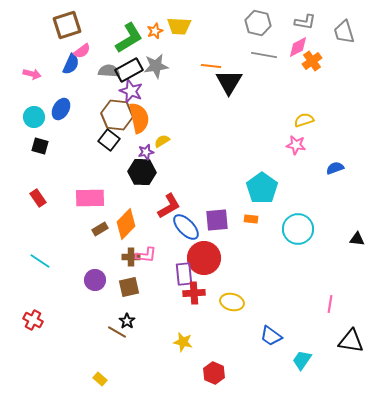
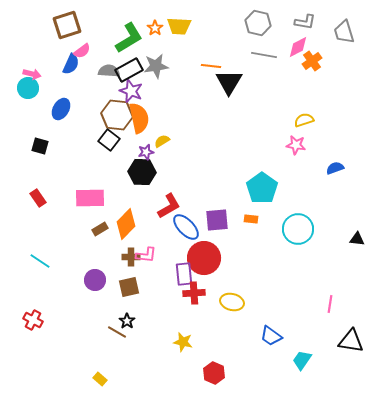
orange star at (155, 31): moved 3 px up; rotated 14 degrees counterclockwise
cyan circle at (34, 117): moved 6 px left, 29 px up
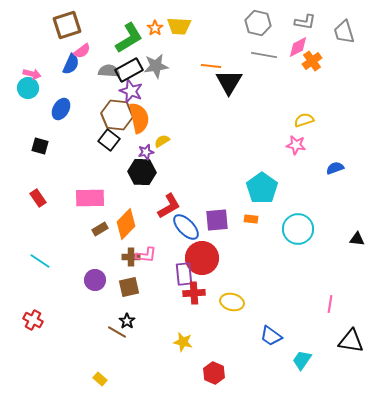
red circle at (204, 258): moved 2 px left
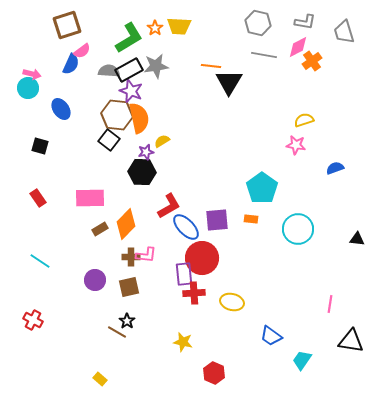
blue ellipse at (61, 109): rotated 65 degrees counterclockwise
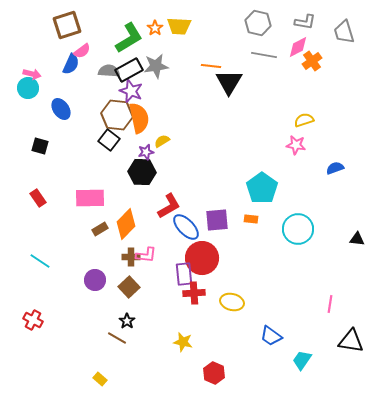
brown square at (129, 287): rotated 30 degrees counterclockwise
brown line at (117, 332): moved 6 px down
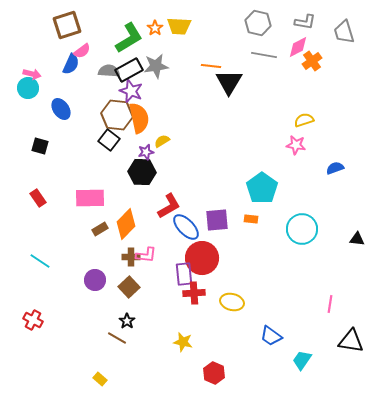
cyan circle at (298, 229): moved 4 px right
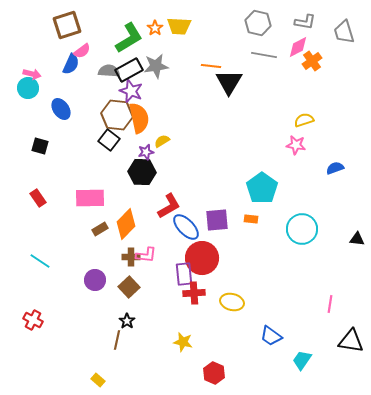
brown line at (117, 338): moved 2 px down; rotated 72 degrees clockwise
yellow rectangle at (100, 379): moved 2 px left, 1 px down
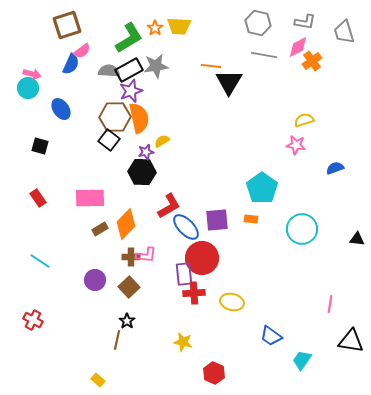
purple star at (131, 91): rotated 30 degrees clockwise
brown hexagon at (117, 115): moved 2 px left, 2 px down; rotated 8 degrees counterclockwise
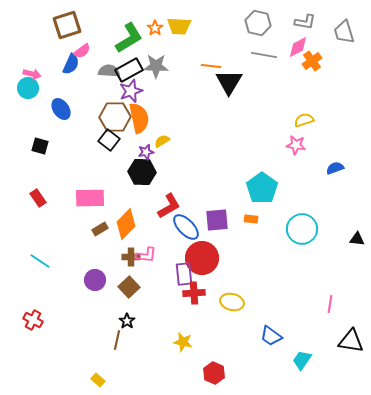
gray star at (156, 66): rotated 10 degrees clockwise
